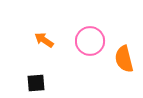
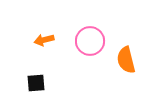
orange arrow: rotated 48 degrees counterclockwise
orange semicircle: moved 2 px right, 1 px down
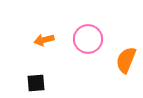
pink circle: moved 2 px left, 2 px up
orange semicircle: rotated 36 degrees clockwise
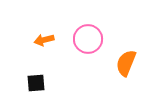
orange semicircle: moved 3 px down
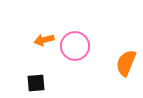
pink circle: moved 13 px left, 7 px down
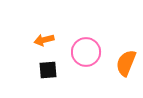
pink circle: moved 11 px right, 6 px down
black square: moved 12 px right, 13 px up
